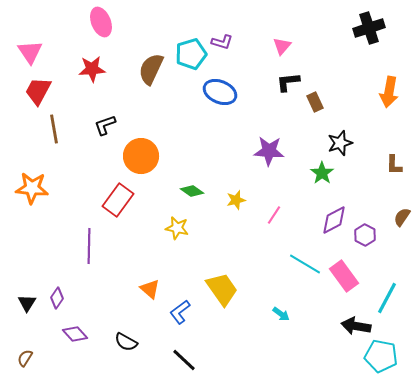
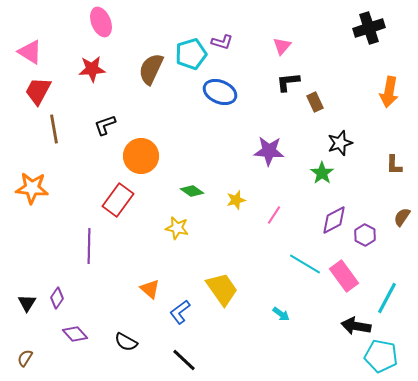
pink triangle at (30, 52): rotated 24 degrees counterclockwise
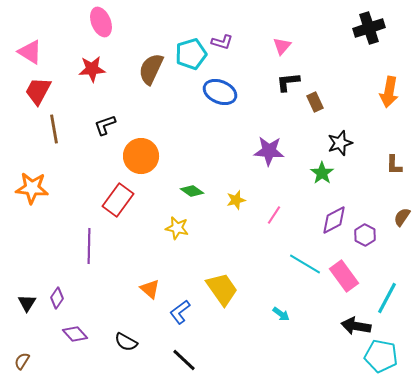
brown semicircle at (25, 358): moved 3 px left, 3 px down
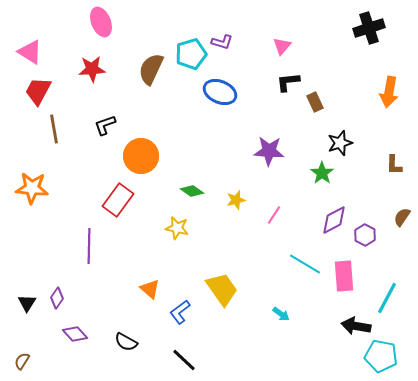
pink rectangle at (344, 276): rotated 32 degrees clockwise
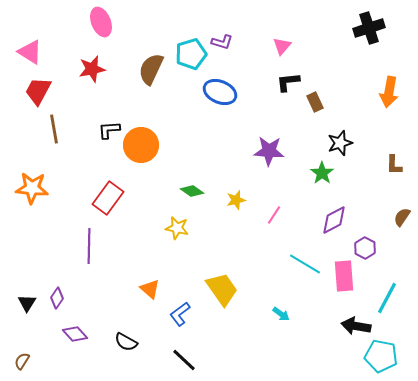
red star at (92, 69): rotated 8 degrees counterclockwise
black L-shape at (105, 125): moved 4 px right, 5 px down; rotated 15 degrees clockwise
orange circle at (141, 156): moved 11 px up
red rectangle at (118, 200): moved 10 px left, 2 px up
purple hexagon at (365, 235): moved 13 px down
blue L-shape at (180, 312): moved 2 px down
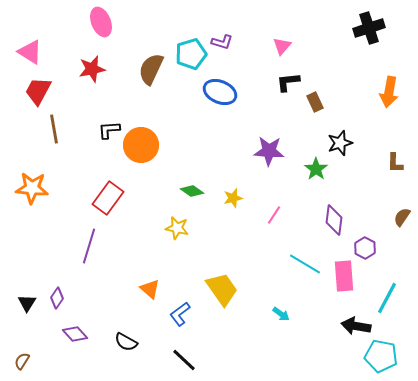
brown L-shape at (394, 165): moved 1 px right, 2 px up
green star at (322, 173): moved 6 px left, 4 px up
yellow star at (236, 200): moved 3 px left, 2 px up
purple diamond at (334, 220): rotated 56 degrees counterclockwise
purple line at (89, 246): rotated 16 degrees clockwise
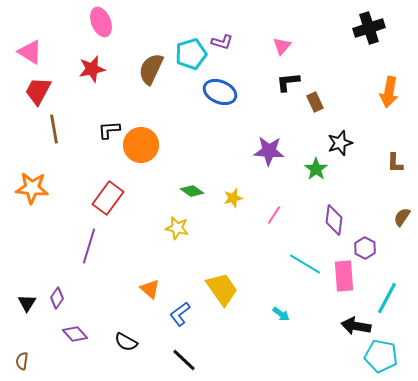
brown semicircle at (22, 361): rotated 24 degrees counterclockwise
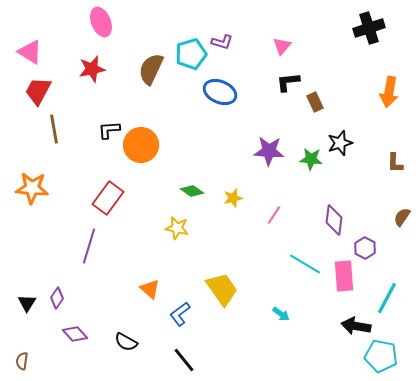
green star at (316, 169): moved 5 px left, 10 px up; rotated 30 degrees counterclockwise
black line at (184, 360): rotated 8 degrees clockwise
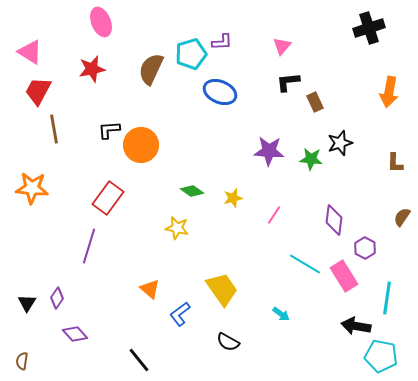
purple L-shape at (222, 42): rotated 20 degrees counterclockwise
pink rectangle at (344, 276): rotated 28 degrees counterclockwise
cyan line at (387, 298): rotated 20 degrees counterclockwise
black semicircle at (126, 342): moved 102 px right
black line at (184, 360): moved 45 px left
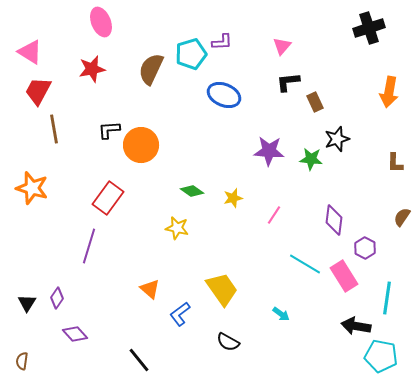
blue ellipse at (220, 92): moved 4 px right, 3 px down
black star at (340, 143): moved 3 px left, 4 px up
orange star at (32, 188): rotated 12 degrees clockwise
